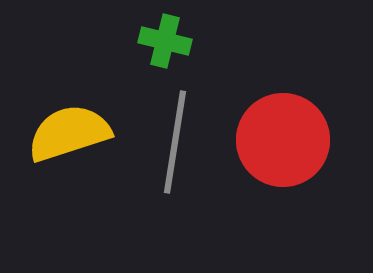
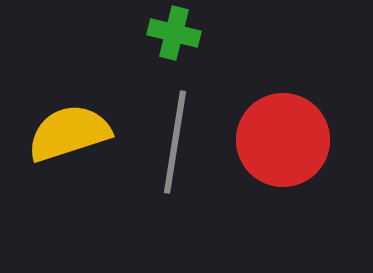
green cross: moved 9 px right, 8 px up
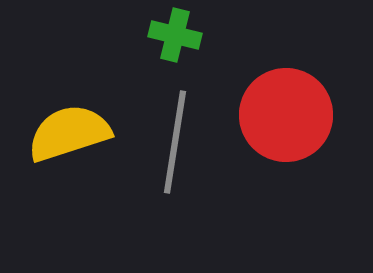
green cross: moved 1 px right, 2 px down
red circle: moved 3 px right, 25 px up
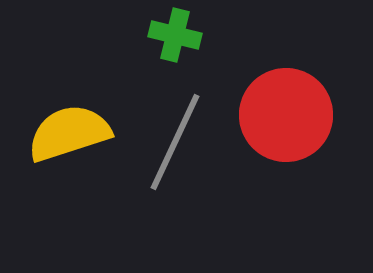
gray line: rotated 16 degrees clockwise
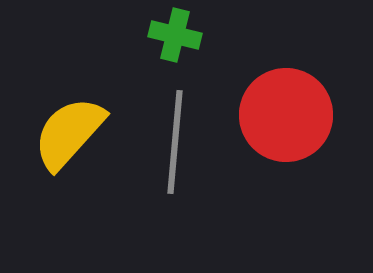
yellow semicircle: rotated 30 degrees counterclockwise
gray line: rotated 20 degrees counterclockwise
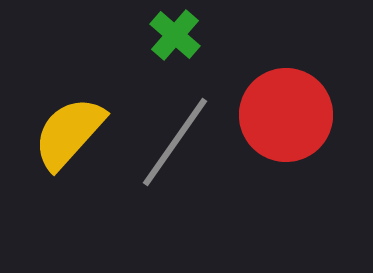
green cross: rotated 27 degrees clockwise
gray line: rotated 30 degrees clockwise
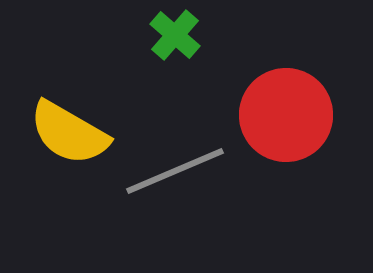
yellow semicircle: rotated 102 degrees counterclockwise
gray line: moved 29 px down; rotated 32 degrees clockwise
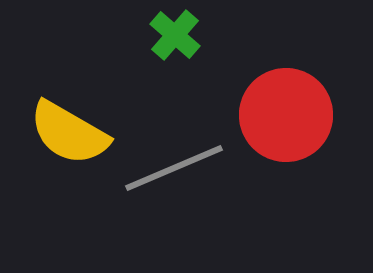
gray line: moved 1 px left, 3 px up
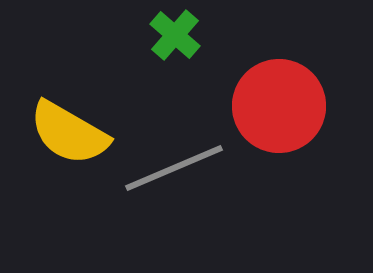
red circle: moved 7 px left, 9 px up
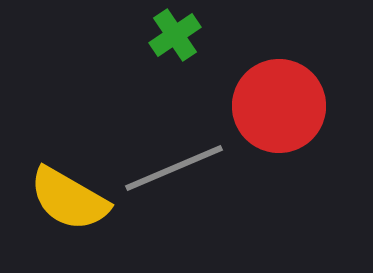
green cross: rotated 15 degrees clockwise
yellow semicircle: moved 66 px down
